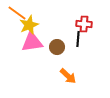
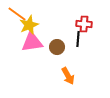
orange line: moved 1 px down
orange arrow: rotated 18 degrees clockwise
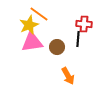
orange line: moved 22 px right
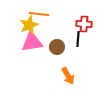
orange line: rotated 30 degrees counterclockwise
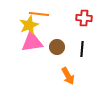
red cross: moved 6 px up
black line: moved 4 px right, 10 px down
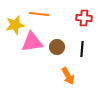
yellow star: moved 14 px left; rotated 12 degrees clockwise
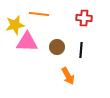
pink triangle: moved 5 px left; rotated 10 degrees clockwise
black line: moved 1 px left, 1 px down
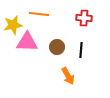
yellow star: moved 2 px left
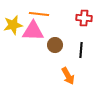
pink triangle: moved 6 px right, 11 px up
brown circle: moved 2 px left, 2 px up
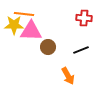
orange line: moved 15 px left
yellow star: moved 1 px right; rotated 12 degrees clockwise
pink triangle: moved 2 px left
brown circle: moved 7 px left, 2 px down
black line: rotated 63 degrees clockwise
